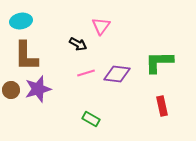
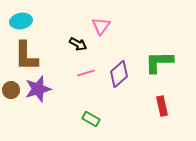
purple diamond: moved 2 px right; rotated 48 degrees counterclockwise
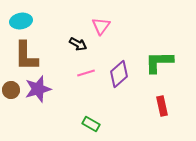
green rectangle: moved 5 px down
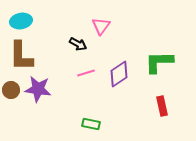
brown L-shape: moved 5 px left
purple diamond: rotated 8 degrees clockwise
purple star: rotated 24 degrees clockwise
green rectangle: rotated 18 degrees counterclockwise
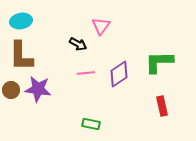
pink line: rotated 12 degrees clockwise
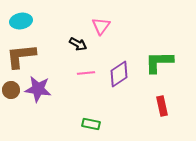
brown L-shape: rotated 84 degrees clockwise
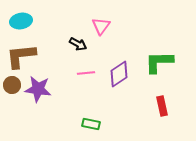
brown circle: moved 1 px right, 5 px up
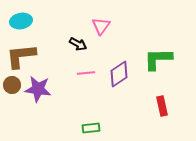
green L-shape: moved 1 px left, 3 px up
green rectangle: moved 4 px down; rotated 18 degrees counterclockwise
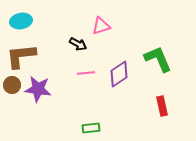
pink triangle: rotated 36 degrees clockwise
green L-shape: rotated 68 degrees clockwise
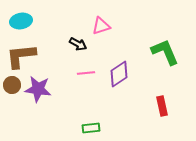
green L-shape: moved 7 px right, 7 px up
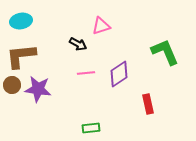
red rectangle: moved 14 px left, 2 px up
